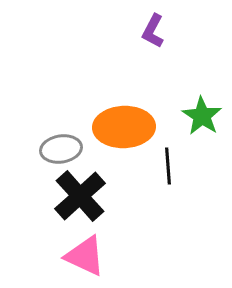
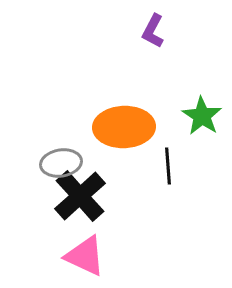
gray ellipse: moved 14 px down
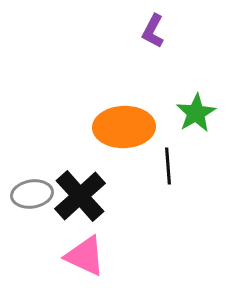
green star: moved 6 px left, 3 px up; rotated 9 degrees clockwise
gray ellipse: moved 29 px left, 31 px down
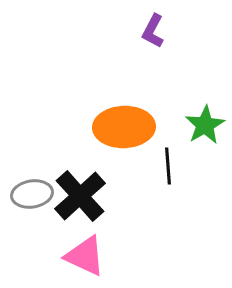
green star: moved 9 px right, 12 px down
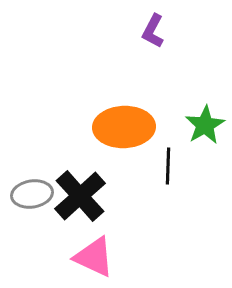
black line: rotated 6 degrees clockwise
pink triangle: moved 9 px right, 1 px down
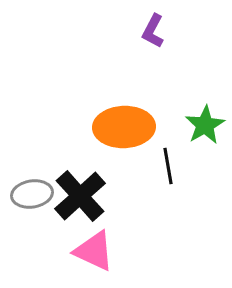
black line: rotated 12 degrees counterclockwise
pink triangle: moved 6 px up
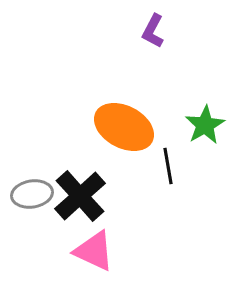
orange ellipse: rotated 30 degrees clockwise
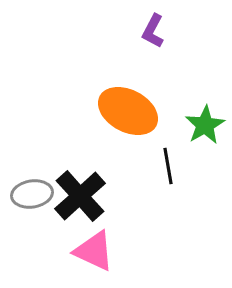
orange ellipse: moved 4 px right, 16 px up
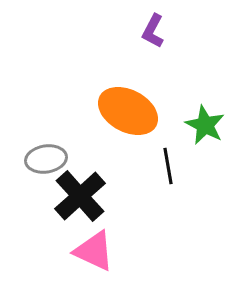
green star: rotated 15 degrees counterclockwise
gray ellipse: moved 14 px right, 35 px up
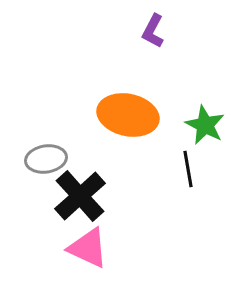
orange ellipse: moved 4 px down; rotated 16 degrees counterclockwise
black line: moved 20 px right, 3 px down
pink triangle: moved 6 px left, 3 px up
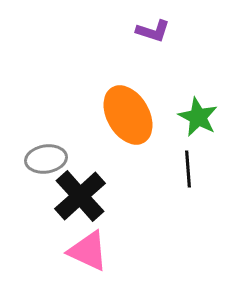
purple L-shape: rotated 100 degrees counterclockwise
orange ellipse: rotated 48 degrees clockwise
green star: moved 7 px left, 8 px up
black line: rotated 6 degrees clockwise
pink triangle: moved 3 px down
